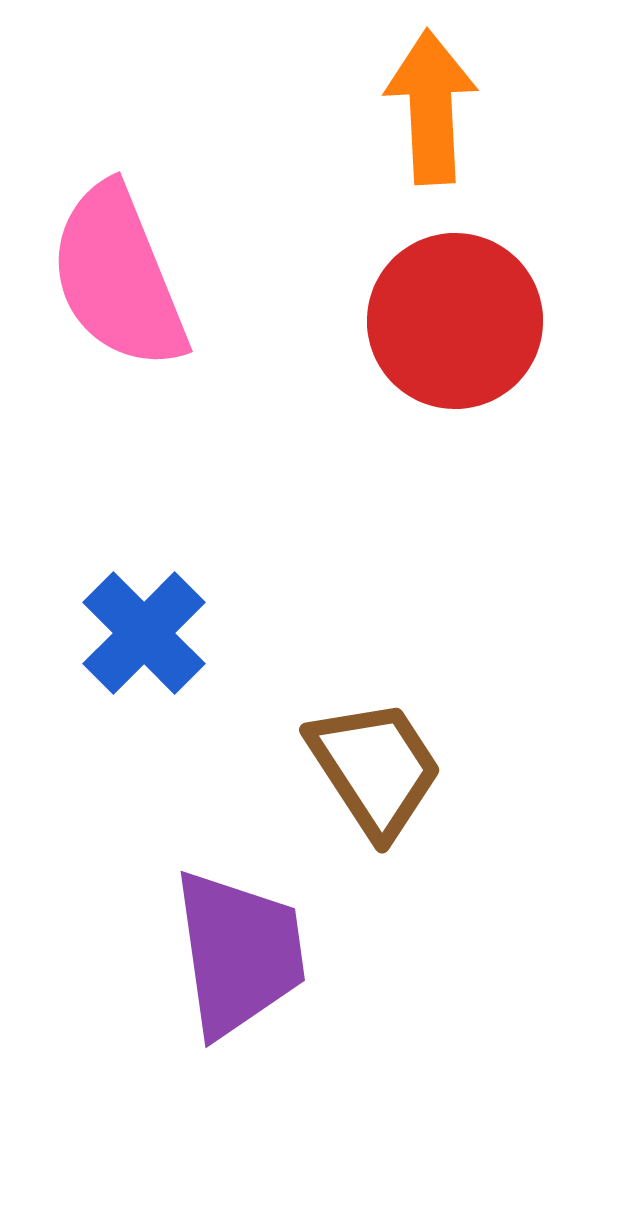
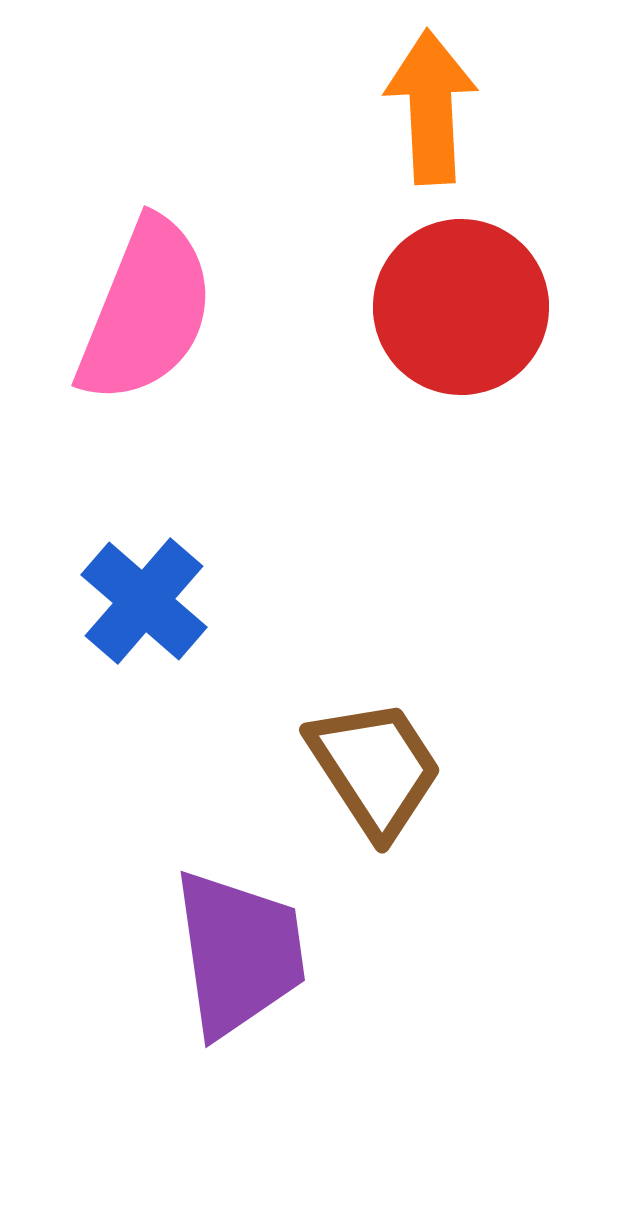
pink semicircle: moved 28 px right, 34 px down; rotated 136 degrees counterclockwise
red circle: moved 6 px right, 14 px up
blue cross: moved 32 px up; rotated 4 degrees counterclockwise
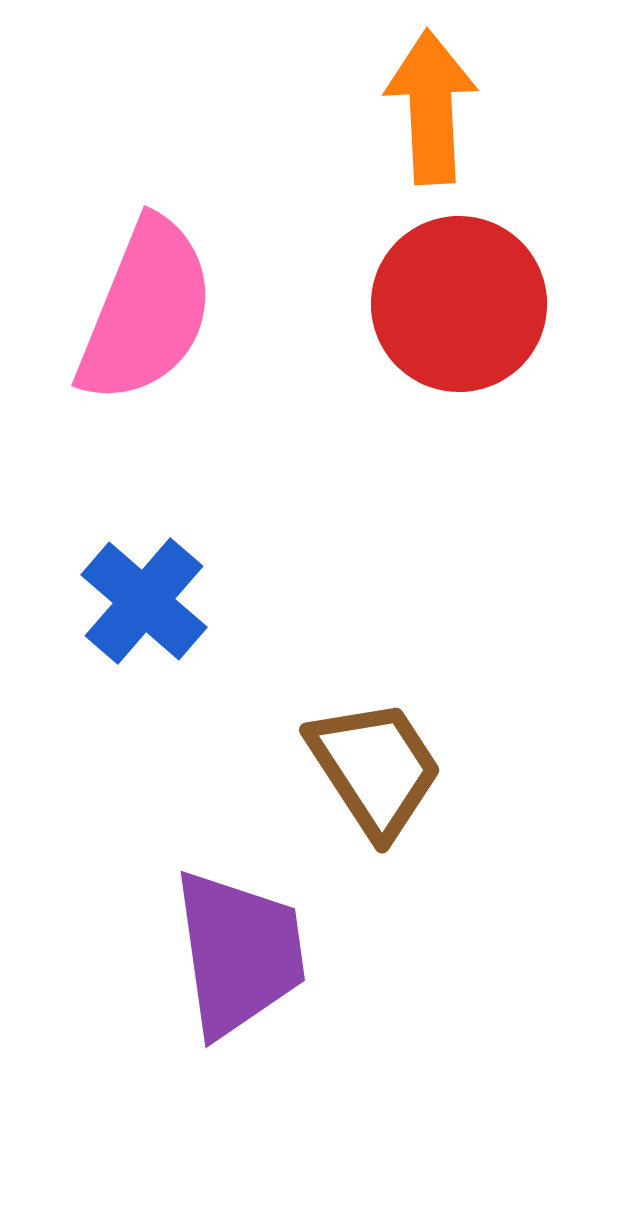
red circle: moved 2 px left, 3 px up
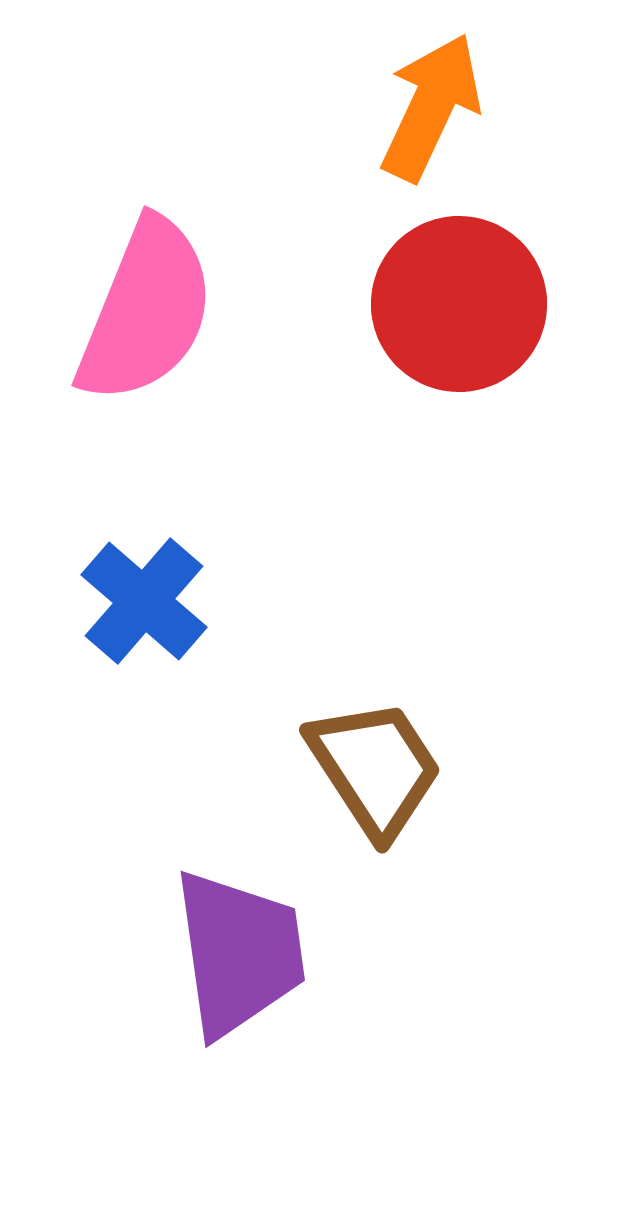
orange arrow: rotated 28 degrees clockwise
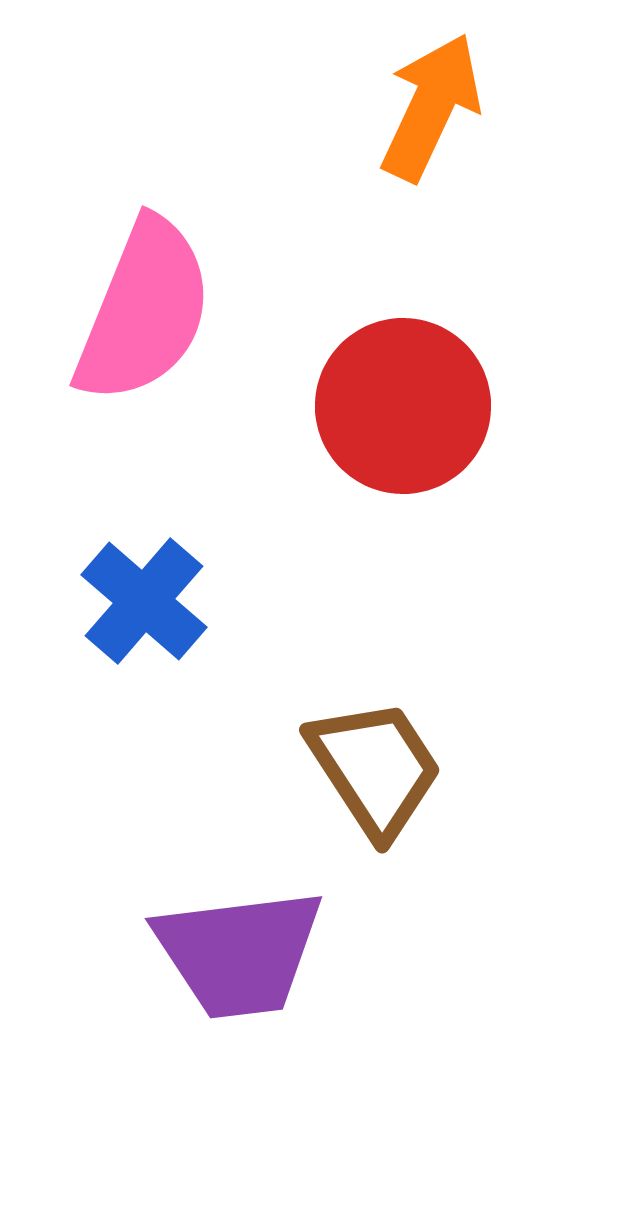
red circle: moved 56 px left, 102 px down
pink semicircle: moved 2 px left
purple trapezoid: rotated 91 degrees clockwise
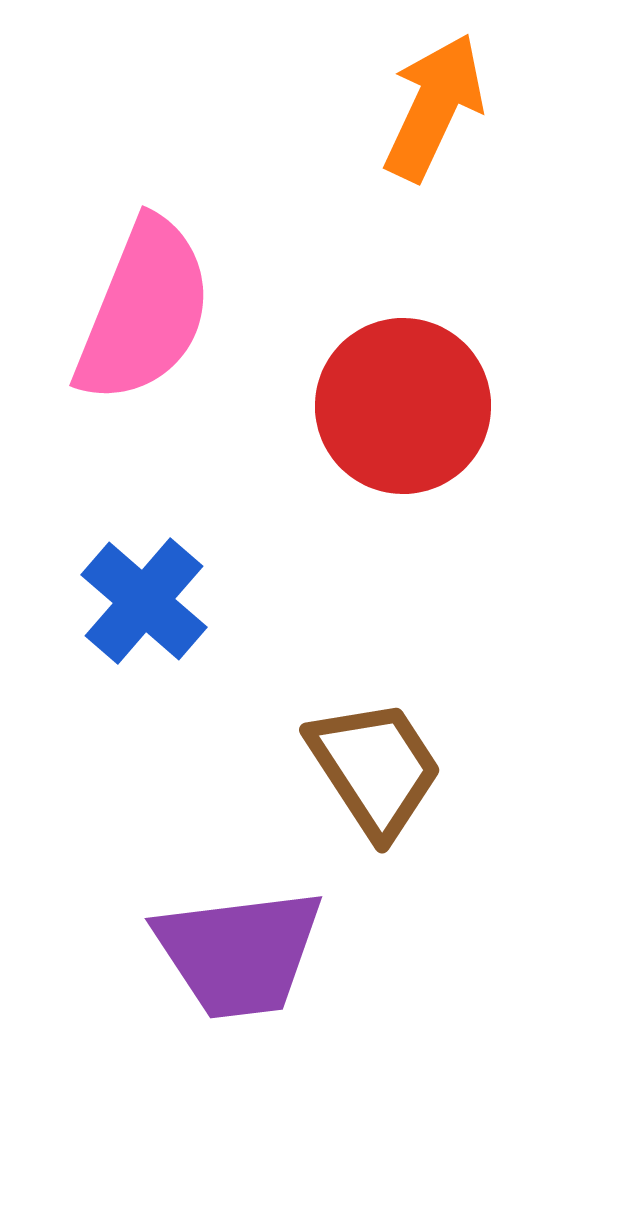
orange arrow: moved 3 px right
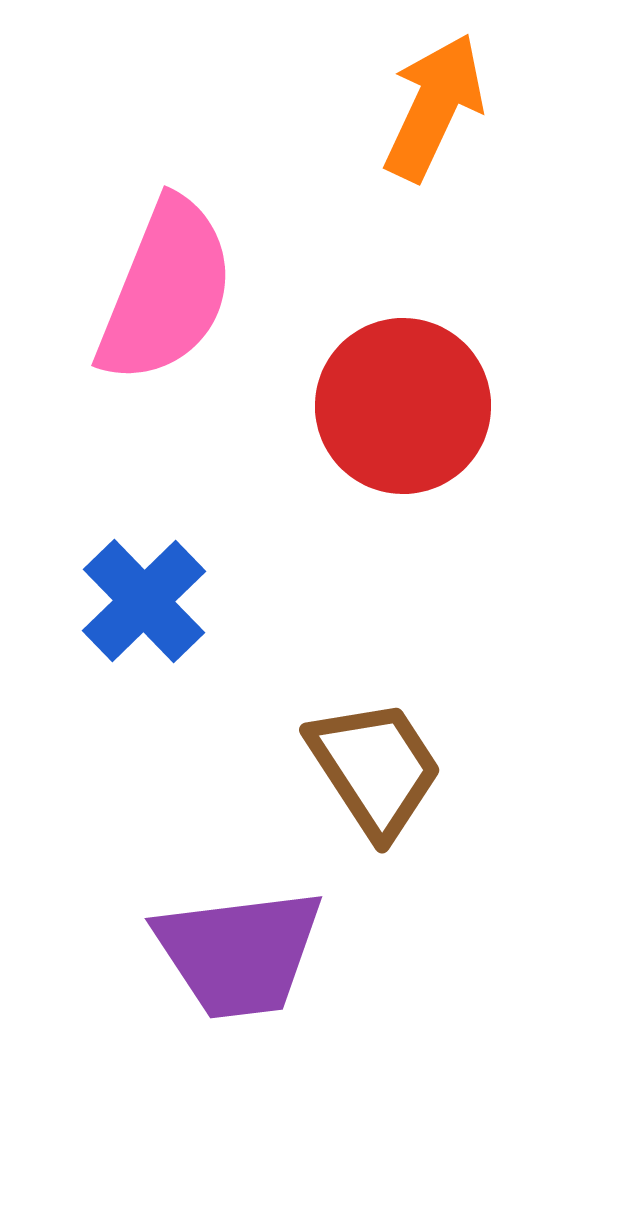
pink semicircle: moved 22 px right, 20 px up
blue cross: rotated 5 degrees clockwise
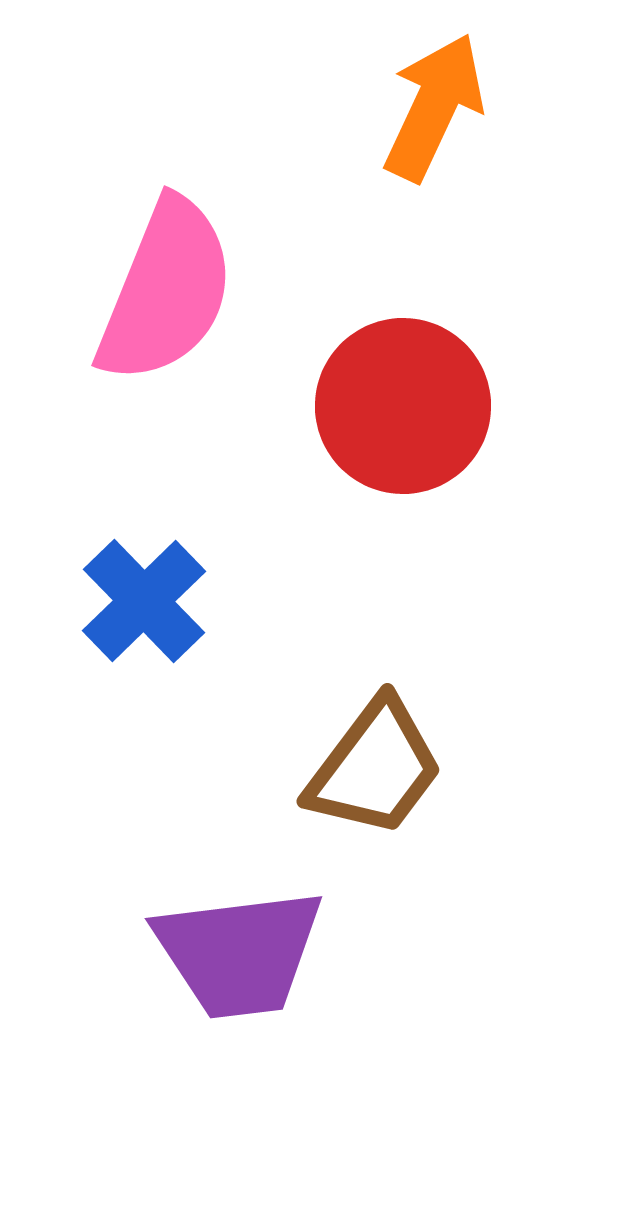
brown trapezoid: rotated 70 degrees clockwise
